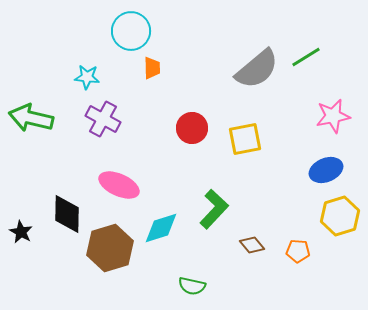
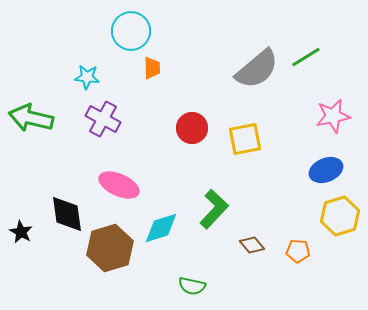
black diamond: rotated 9 degrees counterclockwise
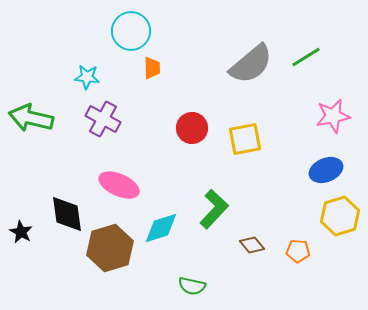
gray semicircle: moved 6 px left, 5 px up
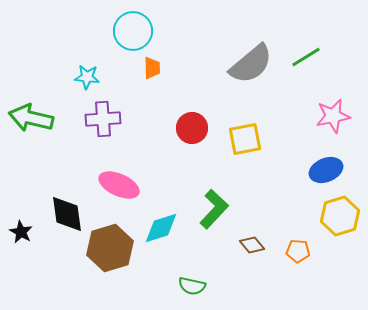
cyan circle: moved 2 px right
purple cross: rotated 32 degrees counterclockwise
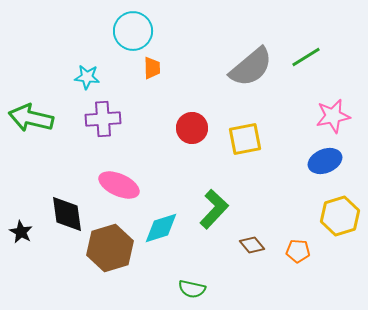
gray semicircle: moved 3 px down
blue ellipse: moved 1 px left, 9 px up
green semicircle: moved 3 px down
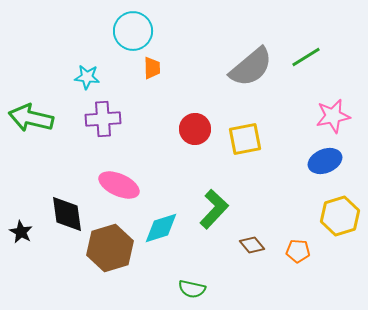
red circle: moved 3 px right, 1 px down
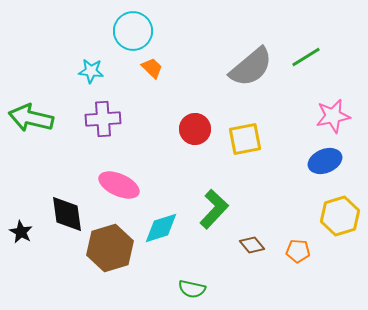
orange trapezoid: rotated 45 degrees counterclockwise
cyan star: moved 4 px right, 6 px up
